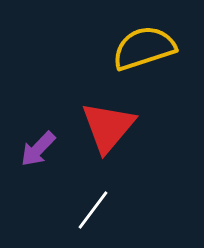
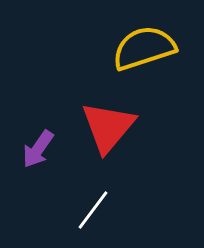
purple arrow: rotated 9 degrees counterclockwise
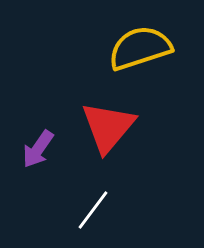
yellow semicircle: moved 4 px left
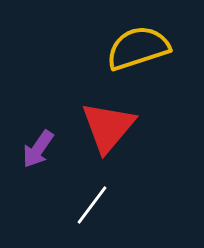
yellow semicircle: moved 2 px left
white line: moved 1 px left, 5 px up
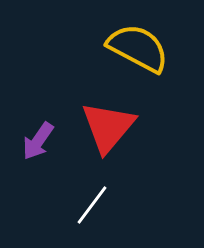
yellow semicircle: rotated 46 degrees clockwise
purple arrow: moved 8 px up
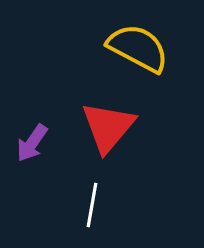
purple arrow: moved 6 px left, 2 px down
white line: rotated 27 degrees counterclockwise
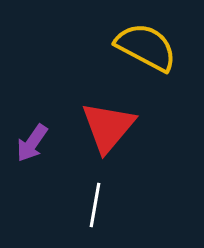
yellow semicircle: moved 8 px right, 1 px up
white line: moved 3 px right
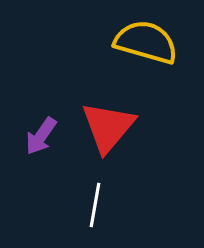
yellow semicircle: moved 5 px up; rotated 12 degrees counterclockwise
purple arrow: moved 9 px right, 7 px up
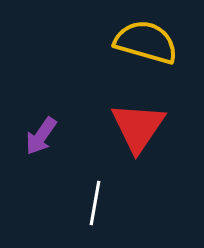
red triangle: moved 30 px right; rotated 6 degrees counterclockwise
white line: moved 2 px up
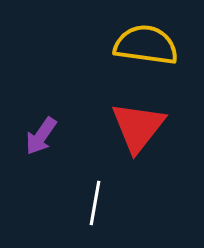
yellow semicircle: moved 3 px down; rotated 8 degrees counterclockwise
red triangle: rotated 4 degrees clockwise
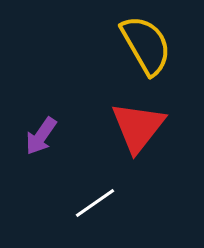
yellow semicircle: rotated 52 degrees clockwise
white line: rotated 45 degrees clockwise
